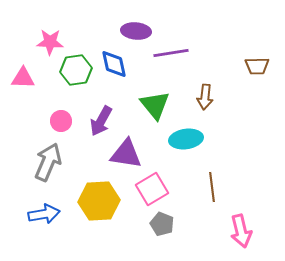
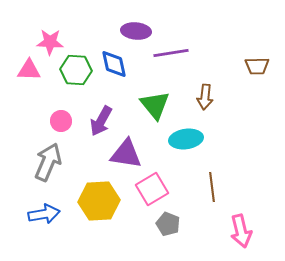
green hexagon: rotated 12 degrees clockwise
pink triangle: moved 6 px right, 8 px up
gray pentagon: moved 6 px right
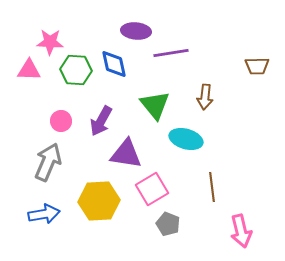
cyan ellipse: rotated 24 degrees clockwise
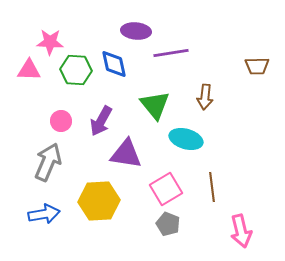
pink square: moved 14 px right
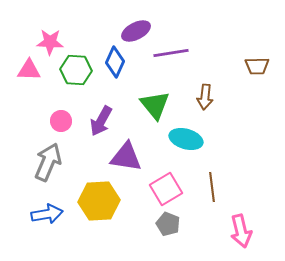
purple ellipse: rotated 32 degrees counterclockwise
blue diamond: moved 1 px right, 2 px up; rotated 36 degrees clockwise
purple triangle: moved 3 px down
blue arrow: moved 3 px right
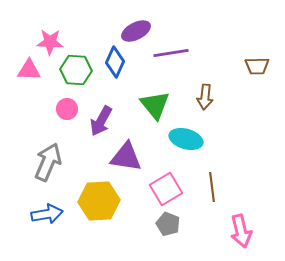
pink circle: moved 6 px right, 12 px up
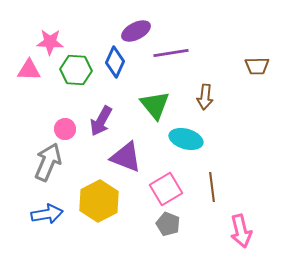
pink circle: moved 2 px left, 20 px down
purple triangle: rotated 12 degrees clockwise
yellow hexagon: rotated 24 degrees counterclockwise
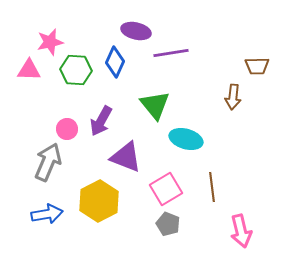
purple ellipse: rotated 40 degrees clockwise
pink star: rotated 16 degrees counterclockwise
brown arrow: moved 28 px right
pink circle: moved 2 px right
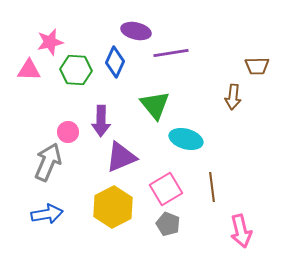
purple arrow: rotated 28 degrees counterclockwise
pink circle: moved 1 px right, 3 px down
purple triangle: moved 5 px left; rotated 44 degrees counterclockwise
yellow hexagon: moved 14 px right, 6 px down
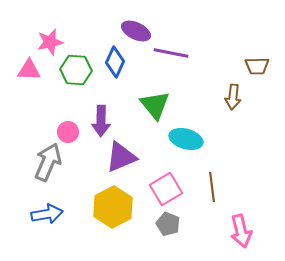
purple ellipse: rotated 12 degrees clockwise
purple line: rotated 20 degrees clockwise
